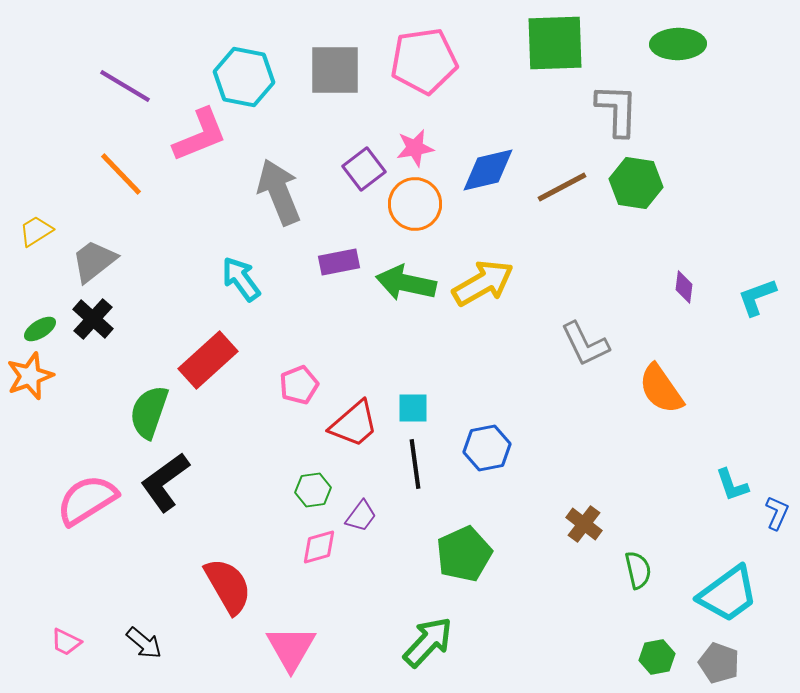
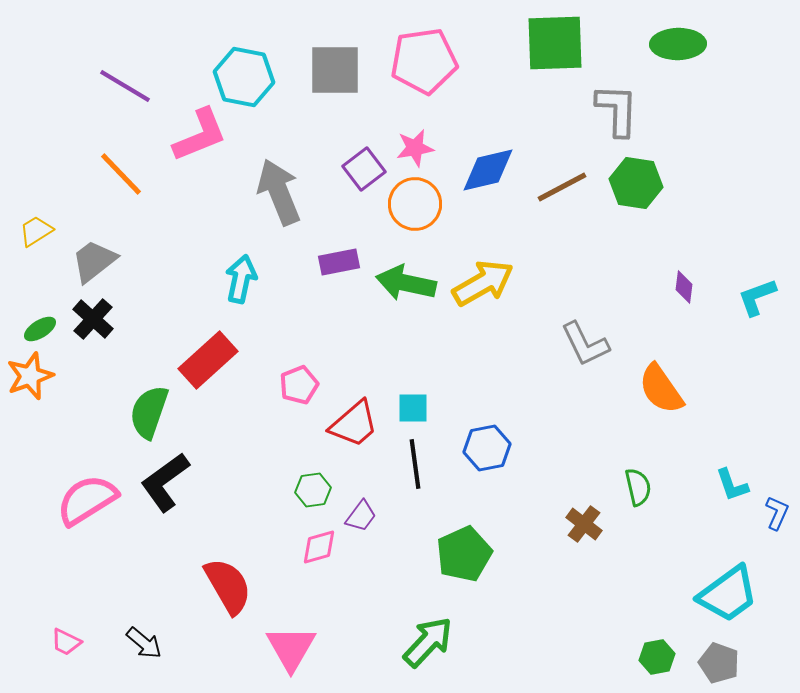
cyan arrow at (241, 279): rotated 48 degrees clockwise
green semicircle at (638, 570): moved 83 px up
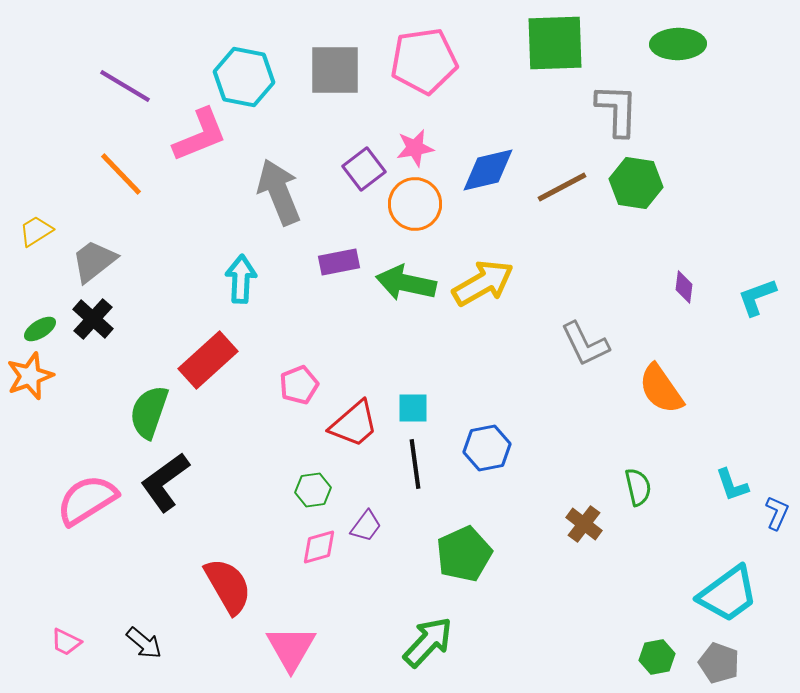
cyan arrow at (241, 279): rotated 9 degrees counterclockwise
purple trapezoid at (361, 516): moved 5 px right, 10 px down
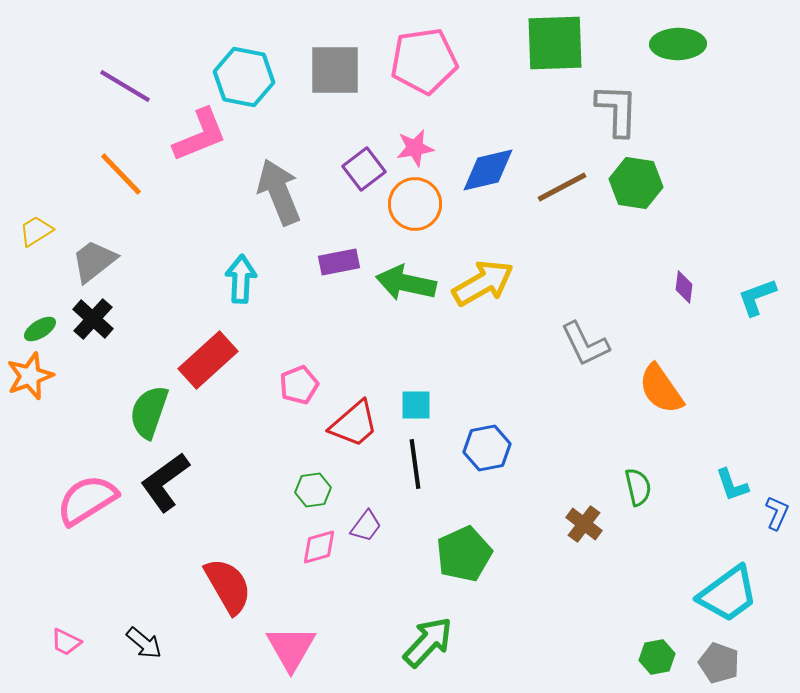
cyan square at (413, 408): moved 3 px right, 3 px up
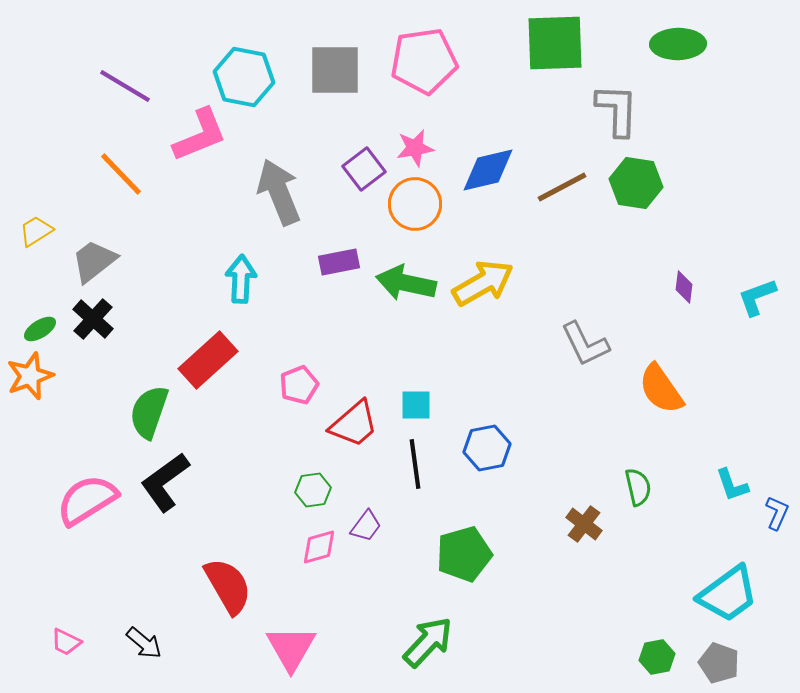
green pentagon at (464, 554): rotated 8 degrees clockwise
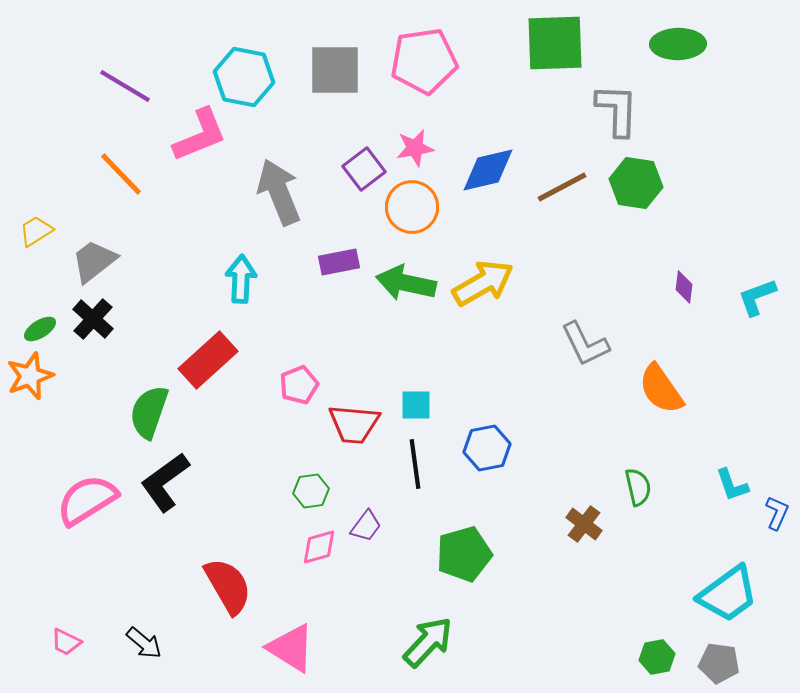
orange circle at (415, 204): moved 3 px left, 3 px down
red trapezoid at (354, 424): rotated 46 degrees clockwise
green hexagon at (313, 490): moved 2 px left, 1 px down
pink triangle at (291, 648): rotated 28 degrees counterclockwise
gray pentagon at (719, 663): rotated 12 degrees counterclockwise
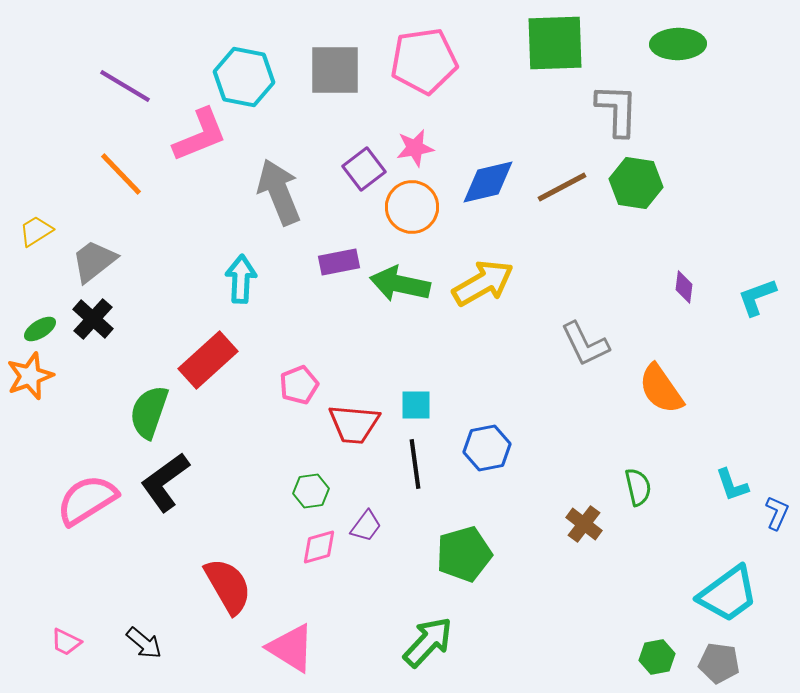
blue diamond at (488, 170): moved 12 px down
green arrow at (406, 283): moved 6 px left, 1 px down
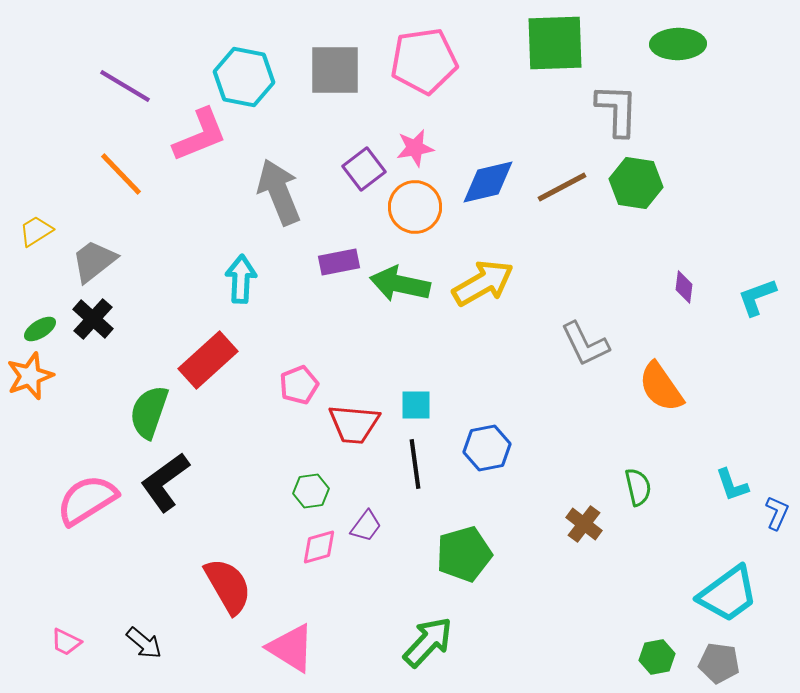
orange circle at (412, 207): moved 3 px right
orange semicircle at (661, 389): moved 2 px up
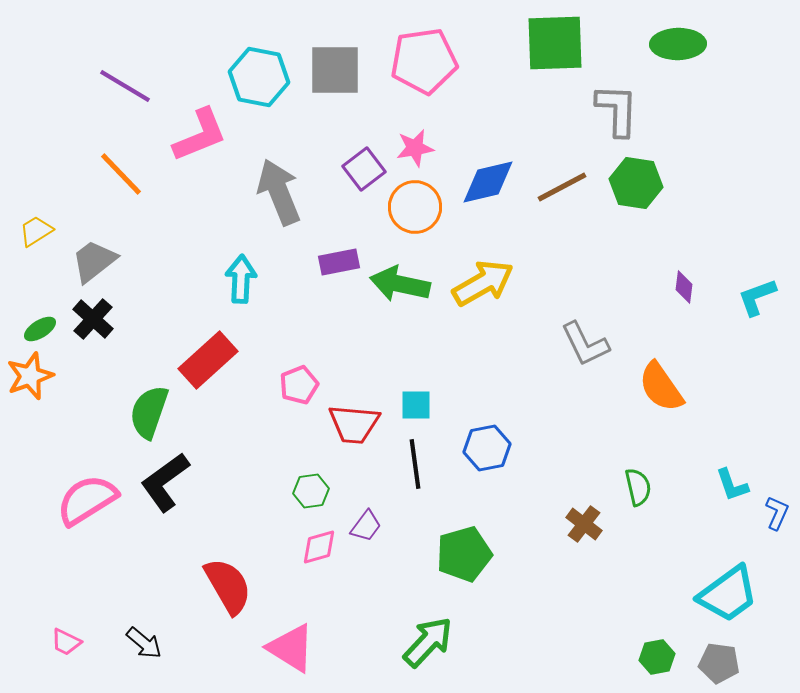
cyan hexagon at (244, 77): moved 15 px right
